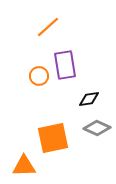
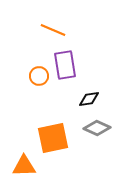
orange line: moved 5 px right, 3 px down; rotated 65 degrees clockwise
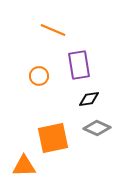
purple rectangle: moved 14 px right
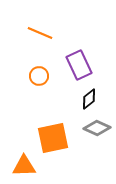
orange line: moved 13 px left, 3 px down
purple rectangle: rotated 16 degrees counterclockwise
black diamond: rotated 30 degrees counterclockwise
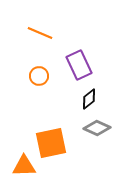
orange square: moved 2 px left, 5 px down
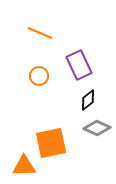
black diamond: moved 1 px left, 1 px down
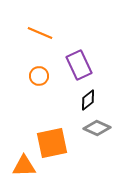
orange square: moved 1 px right
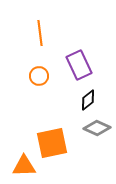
orange line: rotated 60 degrees clockwise
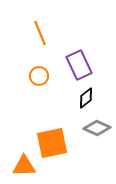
orange line: rotated 15 degrees counterclockwise
black diamond: moved 2 px left, 2 px up
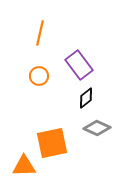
orange line: rotated 35 degrees clockwise
purple rectangle: rotated 12 degrees counterclockwise
